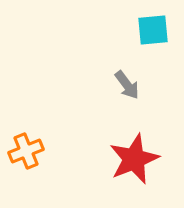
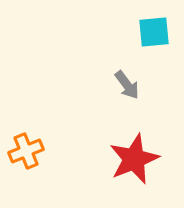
cyan square: moved 1 px right, 2 px down
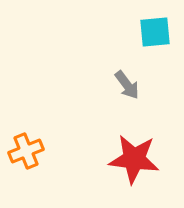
cyan square: moved 1 px right
red star: rotated 30 degrees clockwise
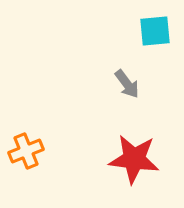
cyan square: moved 1 px up
gray arrow: moved 1 px up
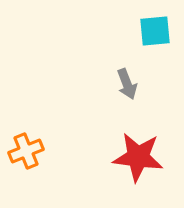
gray arrow: rotated 16 degrees clockwise
red star: moved 4 px right, 2 px up
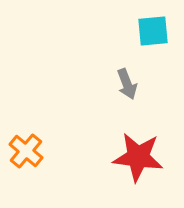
cyan square: moved 2 px left
orange cross: rotated 28 degrees counterclockwise
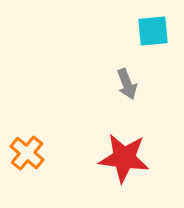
orange cross: moved 1 px right, 2 px down
red star: moved 14 px left, 1 px down
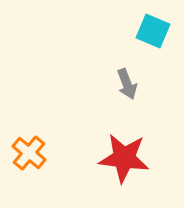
cyan square: rotated 28 degrees clockwise
orange cross: moved 2 px right
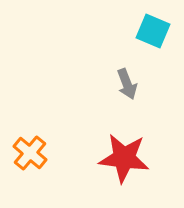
orange cross: moved 1 px right
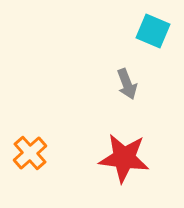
orange cross: rotated 8 degrees clockwise
